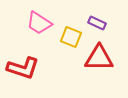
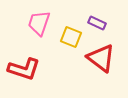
pink trapezoid: rotated 76 degrees clockwise
red triangle: moved 2 px right; rotated 36 degrees clockwise
red L-shape: moved 1 px right, 1 px down
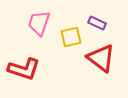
yellow square: rotated 35 degrees counterclockwise
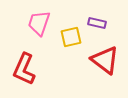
purple rectangle: rotated 12 degrees counterclockwise
red triangle: moved 4 px right, 2 px down
red L-shape: rotated 96 degrees clockwise
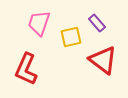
purple rectangle: rotated 36 degrees clockwise
red triangle: moved 2 px left
red L-shape: moved 2 px right
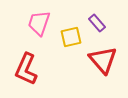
red triangle: rotated 12 degrees clockwise
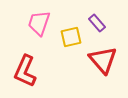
red L-shape: moved 1 px left, 2 px down
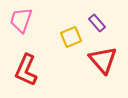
pink trapezoid: moved 18 px left, 3 px up
yellow square: rotated 10 degrees counterclockwise
red L-shape: moved 1 px right, 1 px up
